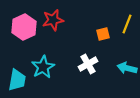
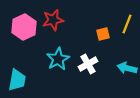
cyan star: moved 15 px right, 8 px up
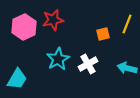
cyan trapezoid: moved 1 px up; rotated 20 degrees clockwise
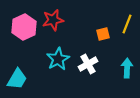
cyan arrow: rotated 78 degrees clockwise
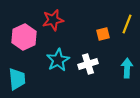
pink hexagon: moved 10 px down
cyan star: moved 1 px down
white cross: rotated 12 degrees clockwise
cyan trapezoid: rotated 35 degrees counterclockwise
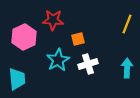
red star: rotated 15 degrees clockwise
orange square: moved 25 px left, 5 px down
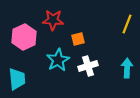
white cross: moved 2 px down
